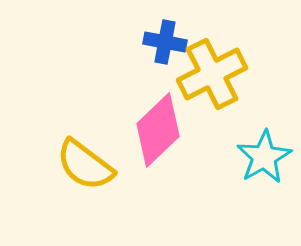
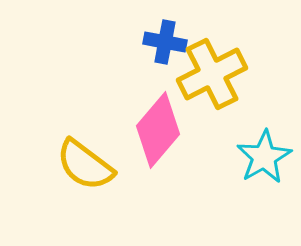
pink diamond: rotated 6 degrees counterclockwise
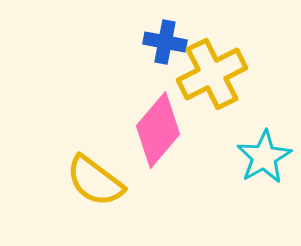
yellow semicircle: moved 10 px right, 16 px down
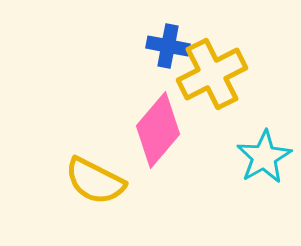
blue cross: moved 3 px right, 4 px down
yellow semicircle: rotated 10 degrees counterclockwise
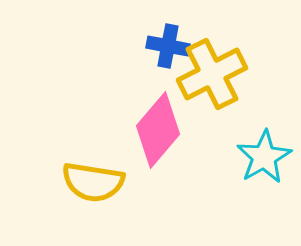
yellow semicircle: moved 2 px left, 1 px down; rotated 18 degrees counterclockwise
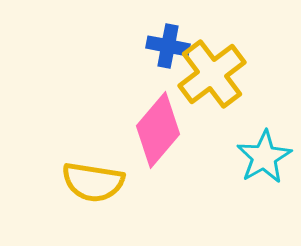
yellow cross: rotated 10 degrees counterclockwise
